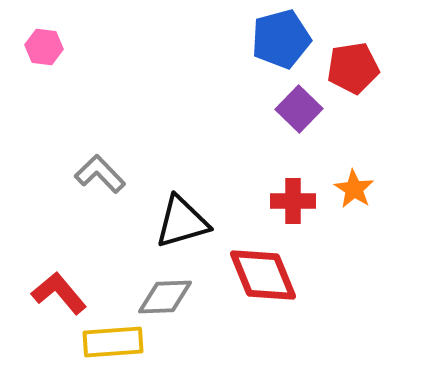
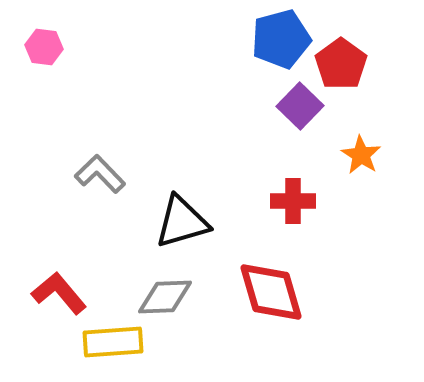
red pentagon: moved 12 px left, 4 px up; rotated 27 degrees counterclockwise
purple square: moved 1 px right, 3 px up
orange star: moved 7 px right, 34 px up
red diamond: moved 8 px right, 17 px down; rotated 6 degrees clockwise
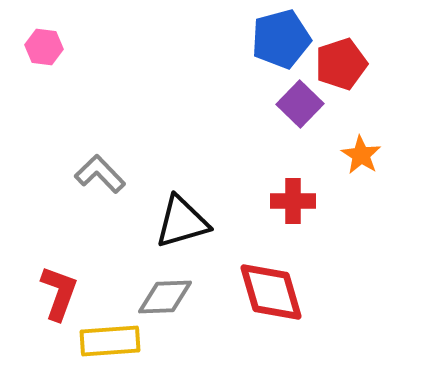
red pentagon: rotated 18 degrees clockwise
purple square: moved 2 px up
red L-shape: rotated 60 degrees clockwise
yellow rectangle: moved 3 px left, 1 px up
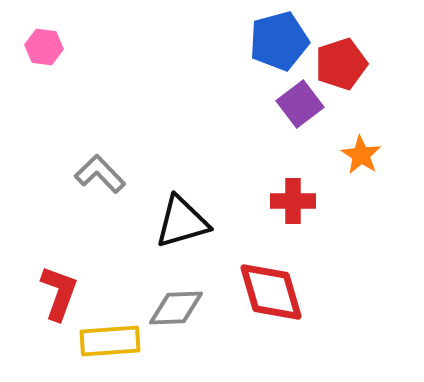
blue pentagon: moved 2 px left, 2 px down
purple square: rotated 9 degrees clockwise
gray diamond: moved 11 px right, 11 px down
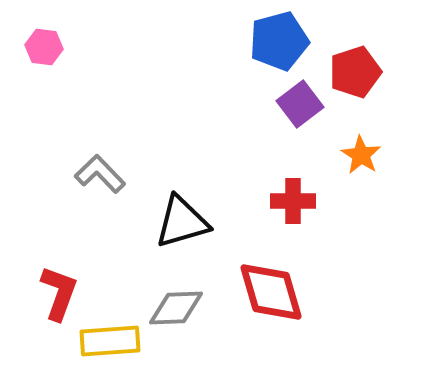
red pentagon: moved 14 px right, 8 px down
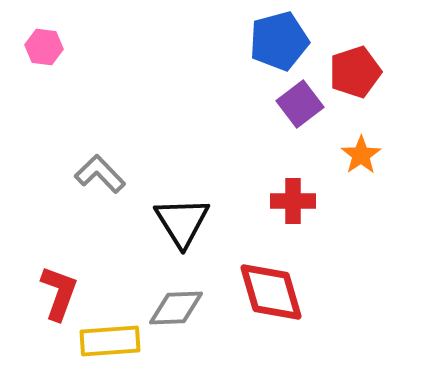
orange star: rotated 6 degrees clockwise
black triangle: rotated 46 degrees counterclockwise
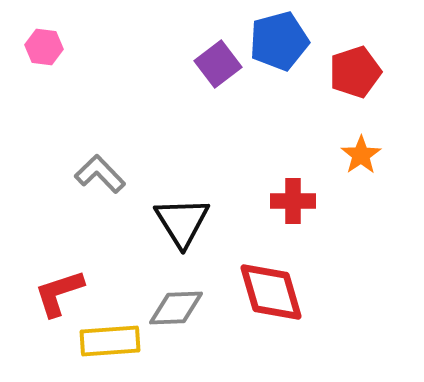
purple square: moved 82 px left, 40 px up
red L-shape: rotated 128 degrees counterclockwise
